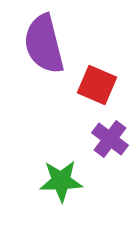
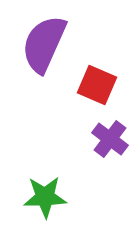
purple semicircle: rotated 38 degrees clockwise
green star: moved 16 px left, 16 px down
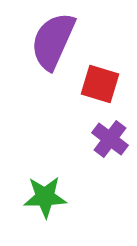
purple semicircle: moved 9 px right, 3 px up
red square: moved 3 px right, 1 px up; rotated 6 degrees counterclockwise
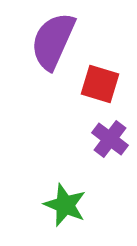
green star: moved 20 px right, 8 px down; rotated 24 degrees clockwise
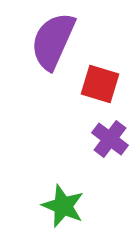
green star: moved 2 px left, 1 px down
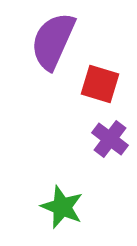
green star: moved 1 px left, 1 px down
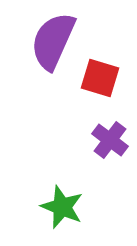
red square: moved 6 px up
purple cross: moved 1 px down
